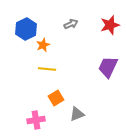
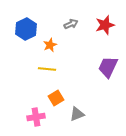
red star: moved 5 px left
orange star: moved 7 px right
pink cross: moved 3 px up
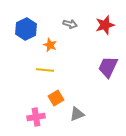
gray arrow: moved 1 px left; rotated 40 degrees clockwise
orange star: rotated 24 degrees counterclockwise
yellow line: moved 2 px left, 1 px down
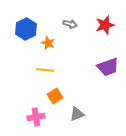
orange star: moved 2 px left, 2 px up
purple trapezoid: rotated 135 degrees counterclockwise
orange square: moved 1 px left, 2 px up
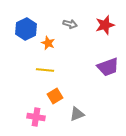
pink cross: rotated 18 degrees clockwise
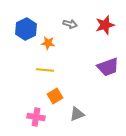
orange star: rotated 16 degrees counterclockwise
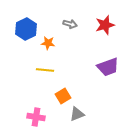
orange square: moved 8 px right
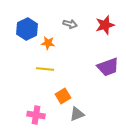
blue hexagon: moved 1 px right
yellow line: moved 1 px up
pink cross: moved 2 px up
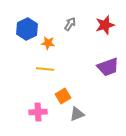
gray arrow: rotated 72 degrees counterclockwise
pink cross: moved 2 px right, 3 px up; rotated 12 degrees counterclockwise
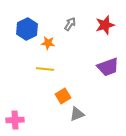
pink cross: moved 23 px left, 8 px down
